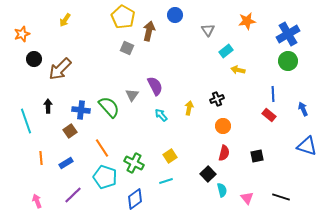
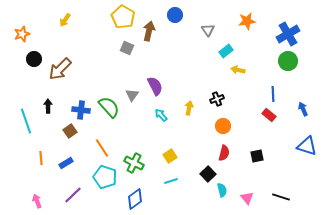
cyan line at (166, 181): moved 5 px right
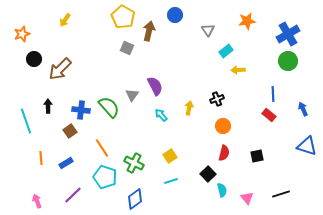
yellow arrow at (238, 70): rotated 16 degrees counterclockwise
black line at (281, 197): moved 3 px up; rotated 36 degrees counterclockwise
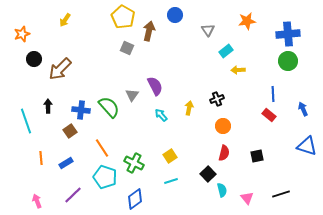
blue cross at (288, 34): rotated 25 degrees clockwise
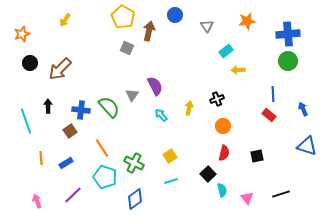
gray triangle at (208, 30): moved 1 px left, 4 px up
black circle at (34, 59): moved 4 px left, 4 px down
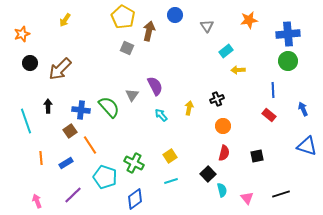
orange star at (247, 21): moved 2 px right, 1 px up
blue line at (273, 94): moved 4 px up
orange line at (102, 148): moved 12 px left, 3 px up
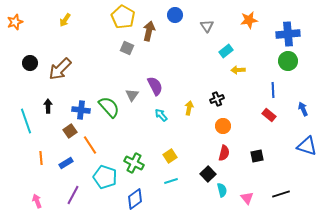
orange star at (22, 34): moved 7 px left, 12 px up
purple line at (73, 195): rotated 18 degrees counterclockwise
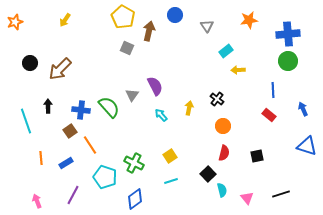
black cross at (217, 99): rotated 32 degrees counterclockwise
